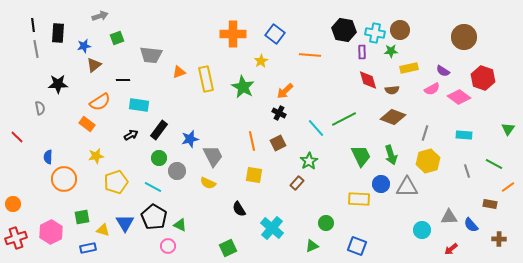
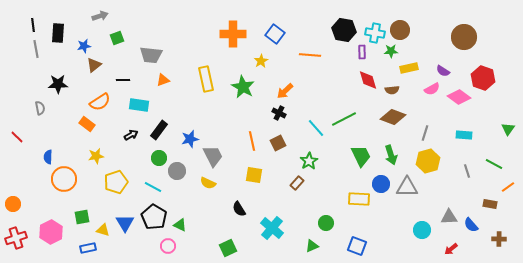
orange triangle at (179, 72): moved 16 px left, 8 px down
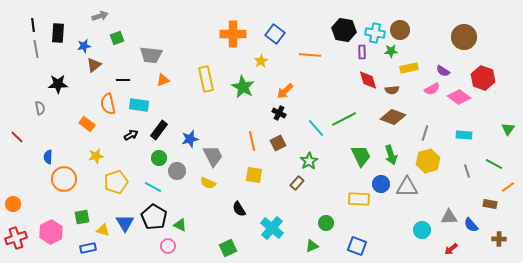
orange semicircle at (100, 102): moved 8 px right, 2 px down; rotated 110 degrees clockwise
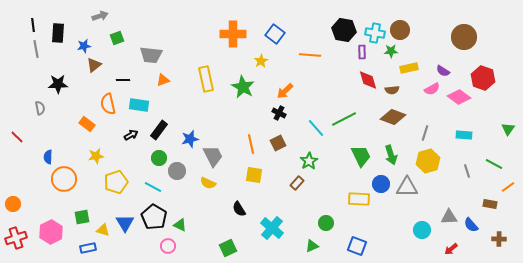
orange line at (252, 141): moved 1 px left, 3 px down
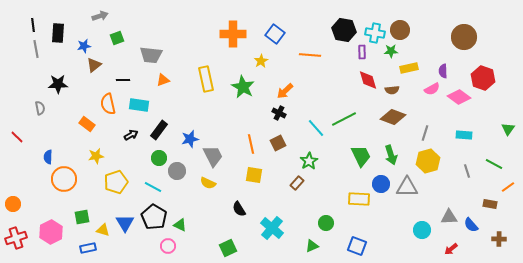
purple semicircle at (443, 71): rotated 56 degrees clockwise
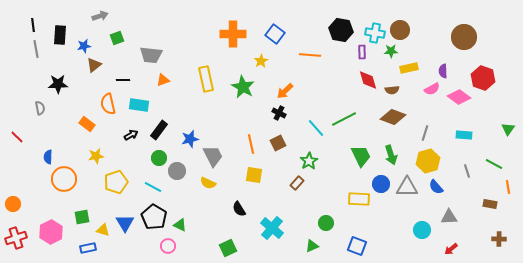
black hexagon at (344, 30): moved 3 px left
black rectangle at (58, 33): moved 2 px right, 2 px down
orange line at (508, 187): rotated 64 degrees counterclockwise
blue semicircle at (471, 225): moved 35 px left, 38 px up
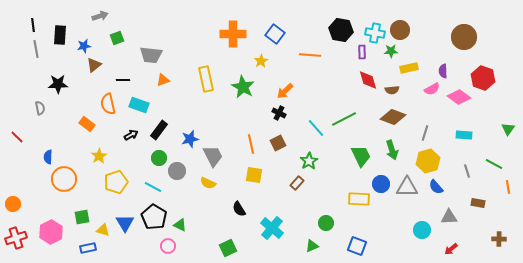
cyan rectangle at (139, 105): rotated 12 degrees clockwise
green arrow at (391, 155): moved 1 px right, 5 px up
yellow star at (96, 156): moved 3 px right; rotated 21 degrees counterclockwise
brown rectangle at (490, 204): moved 12 px left, 1 px up
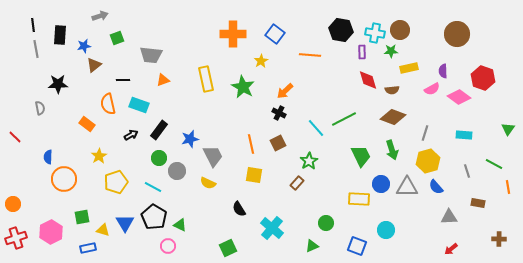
brown circle at (464, 37): moved 7 px left, 3 px up
red line at (17, 137): moved 2 px left
cyan circle at (422, 230): moved 36 px left
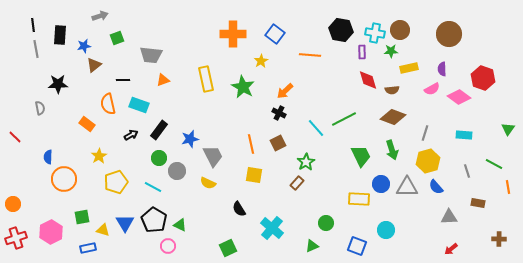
brown circle at (457, 34): moved 8 px left
purple semicircle at (443, 71): moved 1 px left, 2 px up
green star at (309, 161): moved 3 px left, 1 px down
black pentagon at (154, 217): moved 3 px down
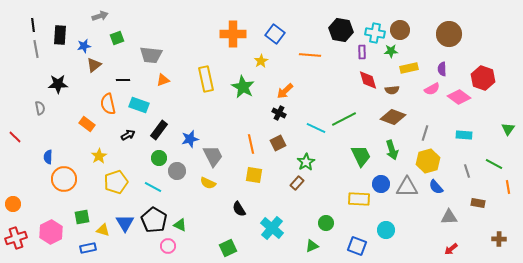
cyan line at (316, 128): rotated 24 degrees counterclockwise
black arrow at (131, 135): moved 3 px left
